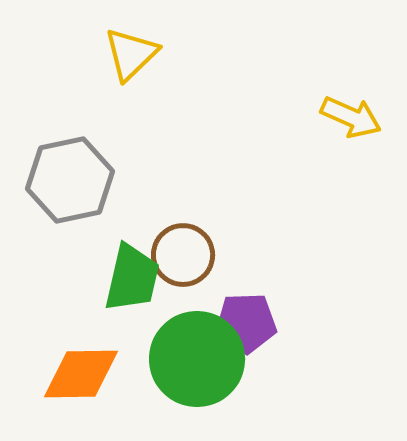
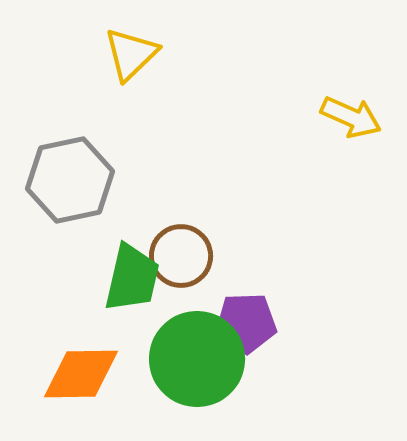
brown circle: moved 2 px left, 1 px down
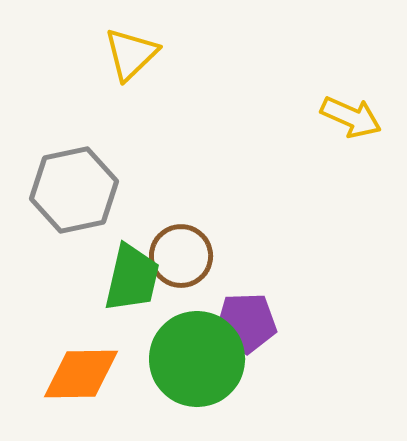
gray hexagon: moved 4 px right, 10 px down
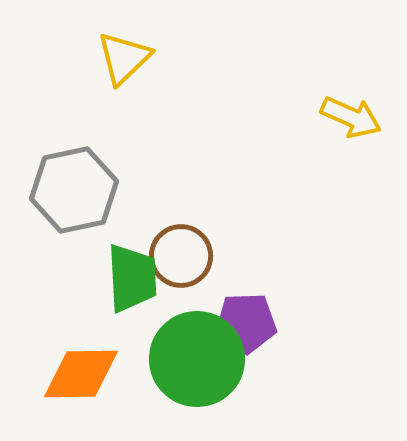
yellow triangle: moved 7 px left, 4 px down
green trapezoid: rotated 16 degrees counterclockwise
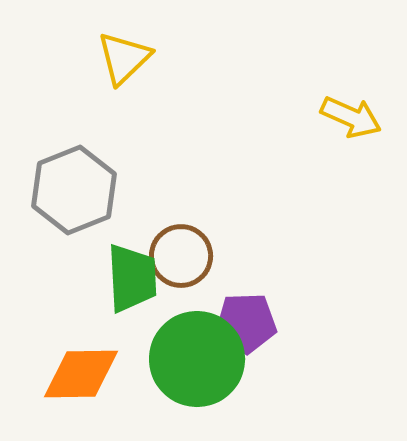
gray hexagon: rotated 10 degrees counterclockwise
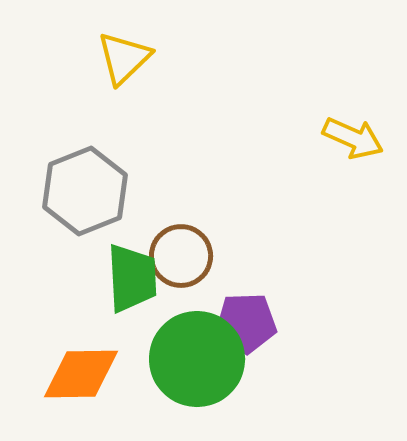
yellow arrow: moved 2 px right, 21 px down
gray hexagon: moved 11 px right, 1 px down
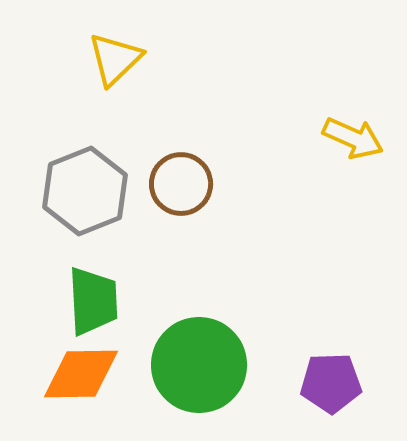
yellow triangle: moved 9 px left, 1 px down
brown circle: moved 72 px up
green trapezoid: moved 39 px left, 23 px down
purple pentagon: moved 85 px right, 60 px down
green circle: moved 2 px right, 6 px down
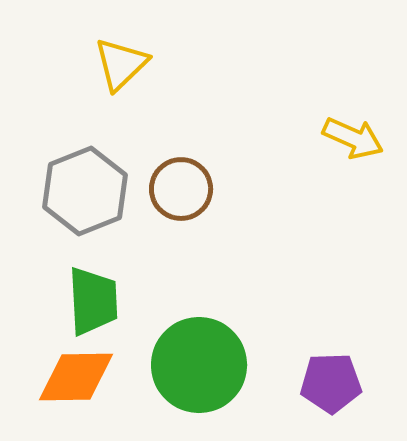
yellow triangle: moved 6 px right, 5 px down
brown circle: moved 5 px down
orange diamond: moved 5 px left, 3 px down
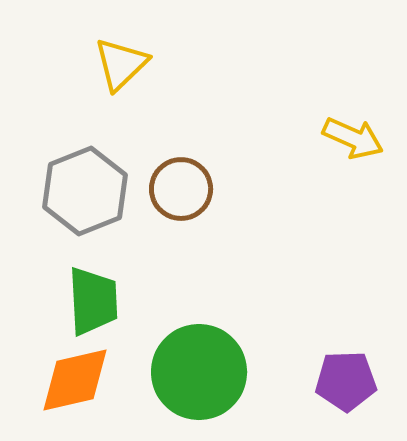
green circle: moved 7 px down
orange diamond: moved 1 px left, 3 px down; rotated 12 degrees counterclockwise
purple pentagon: moved 15 px right, 2 px up
